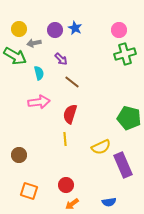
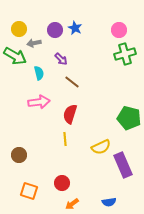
red circle: moved 4 px left, 2 px up
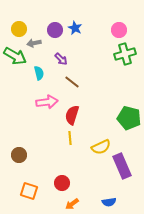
pink arrow: moved 8 px right
red semicircle: moved 2 px right, 1 px down
yellow line: moved 5 px right, 1 px up
purple rectangle: moved 1 px left, 1 px down
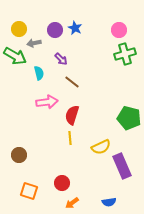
orange arrow: moved 1 px up
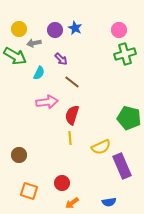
cyan semicircle: rotated 40 degrees clockwise
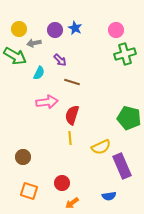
pink circle: moved 3 px left
purple arrow: moved 1 px left, 1 px down
brown line: rotated 21 degrees counterclockwise
brown circle: moved 4 px right, 2 px down
blue semicircle: moved 6 px up
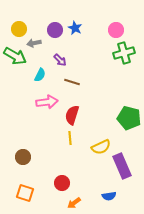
green cross: moved 1 px left, 1 px up
cyan semicircle: moved 1 px right, 2 px down
orange square: moved 4 px left, 2 px down
orange arrow: moved 2 px right
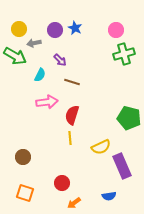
green cross: moved 1 px down
